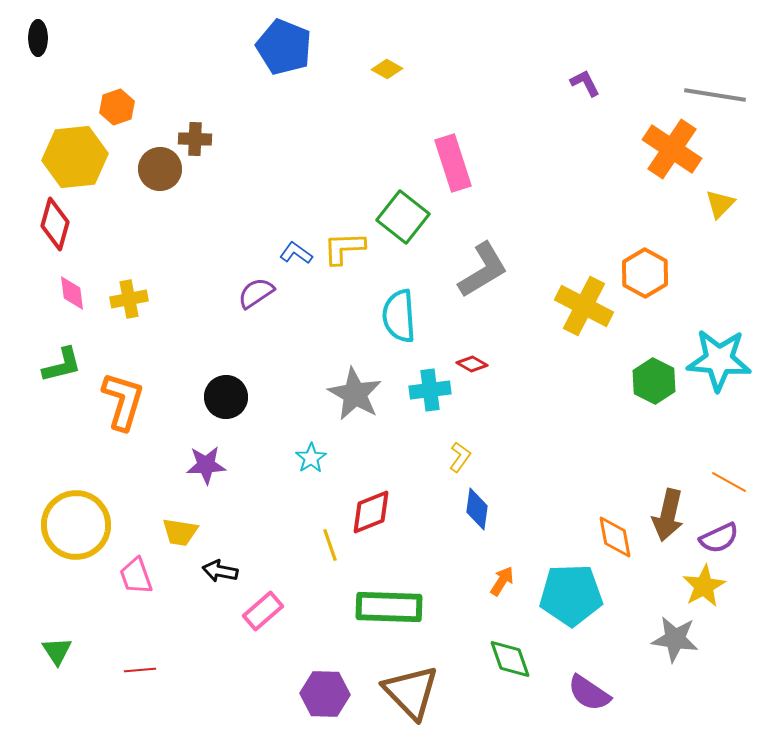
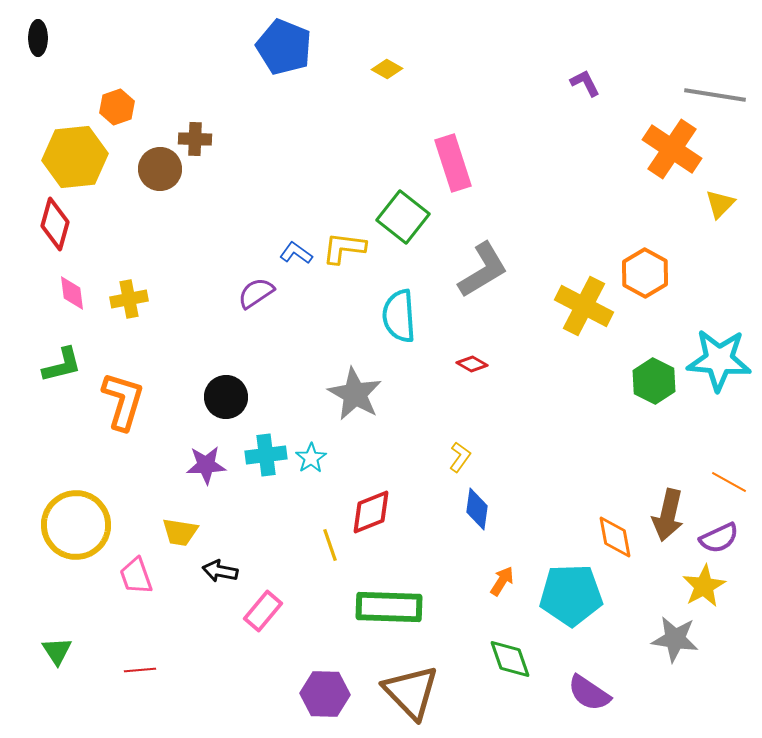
yellow L-shape at (344, 248): rotated 9 degrees clockwise
cyan cross at (430, 390): moved 164 px left, 65 px down
pink rectangle at (263, 611): rotated 9 degrees counterclockwise
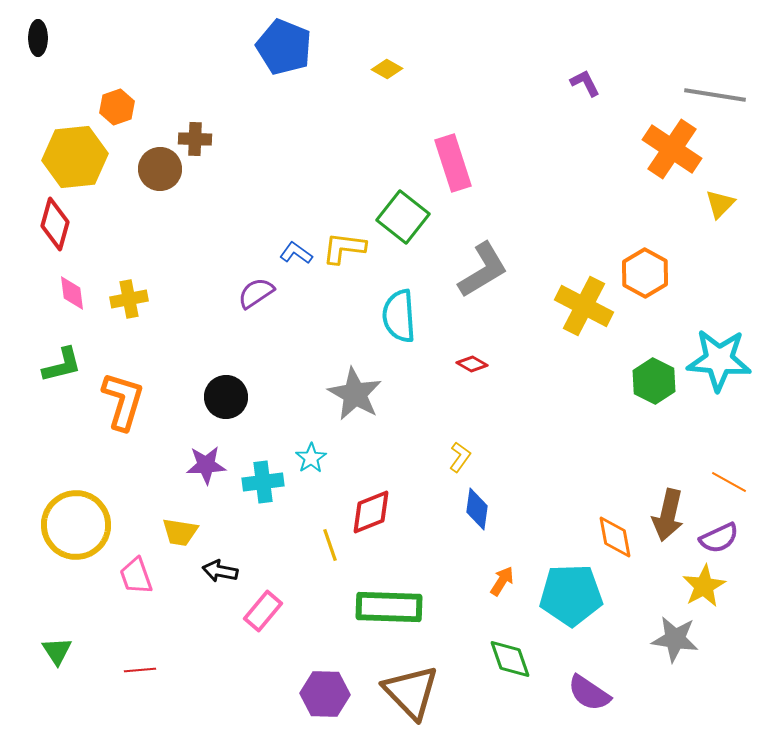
cyan cross at (266, 455): moved 3 px left, 27 px down
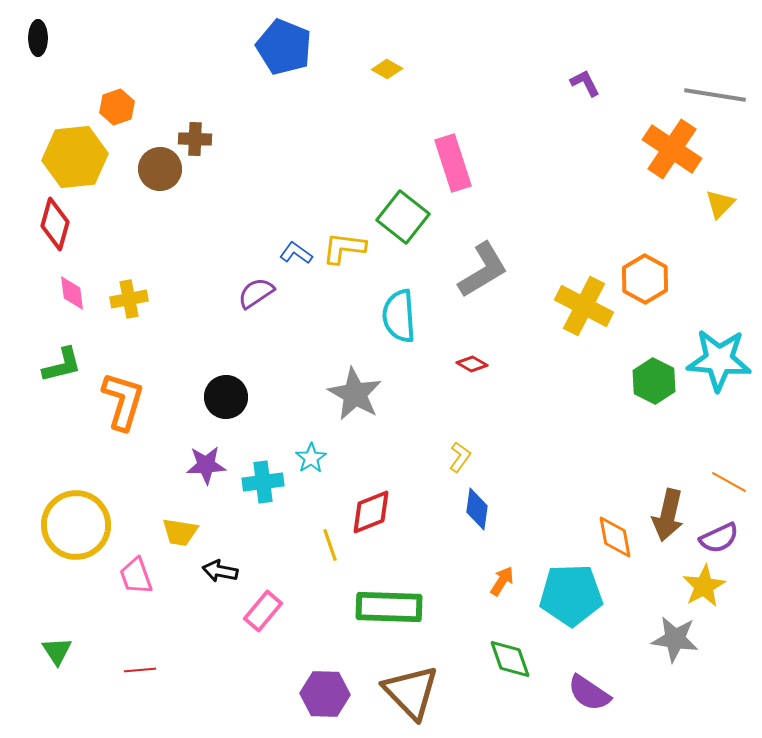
orange hexagon at (645, 273): moved 6 px down
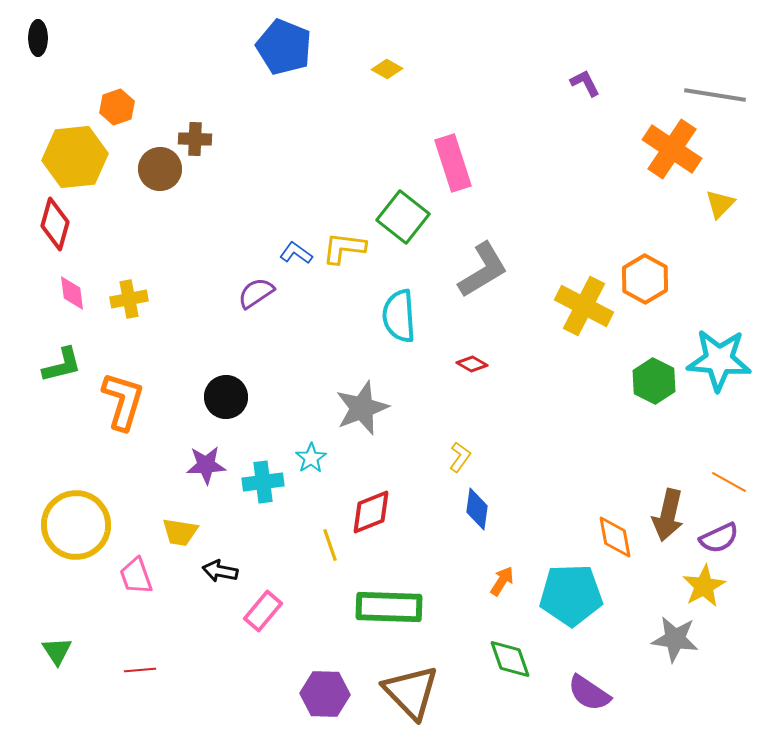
gray star at (355, 394): moved 7 px right, 14 px down; rotated 22 degrees clockwise
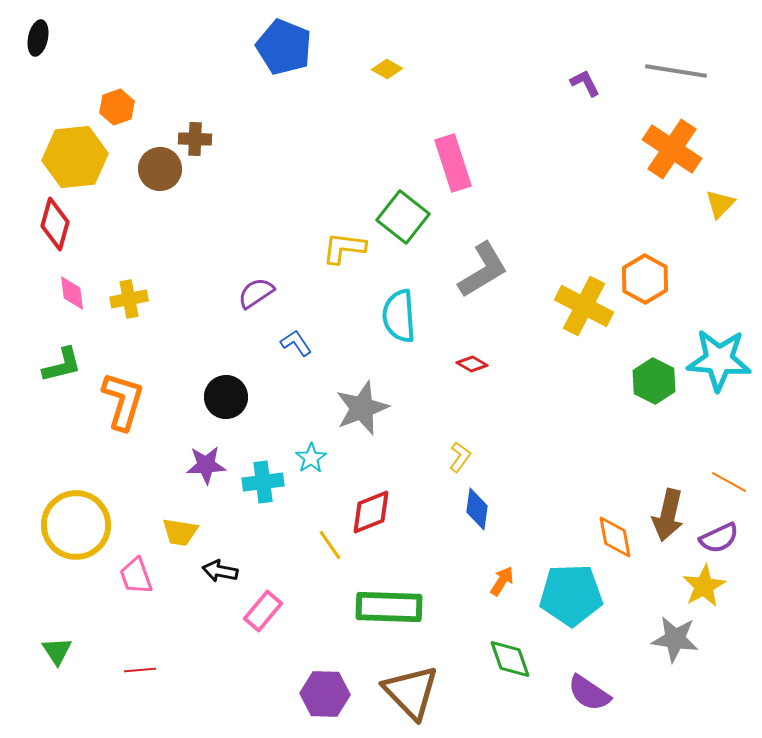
black ellipse at (38, 38): rotated 12 degrees clockwise
gray line at (715, 95): moved 39 px left, 24 px up
blue L-shape at (296, 253): moved 90 px down; rotated 20 degrees clockwise
yellow line at (330, 545): rotated 16 degrees counterclockwise
